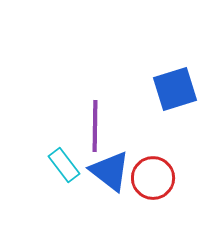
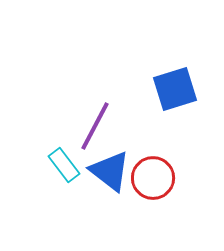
purple line: rotated 27 degrees clockwise
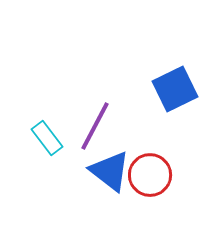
blue square: rotated 9 degrees counterclockwise
cyan rectangle: moved 17 px left, 27 px up
red circle: moved 3 px left, 3 px up
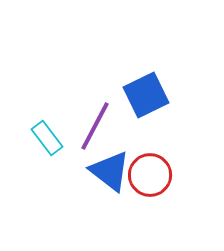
blue square: moved 29 px left, 6 px down
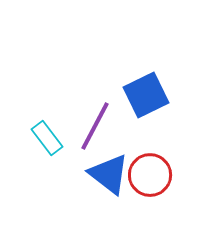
blue triangle: moved 1 px left, 3 px down
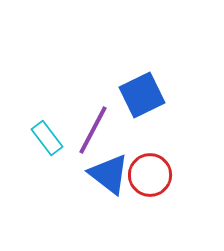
blue square: moved 4 px left
purple line: moved 2 px left, 4 px down
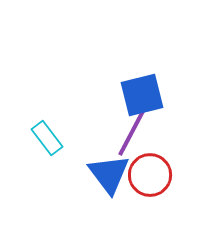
blue square: rotated 12 degrees clockwise
purple line: moved 39 px right, 2 px down
blue triangle: rotated 15 degrees clockwise
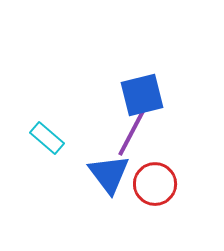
cyan rectangle: rotated 12 degrees counterclockwise
red circle: moved 5 px right, 9 px down
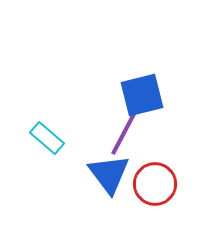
purple line: moved 7 px left, 1 px up
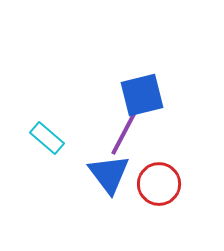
red circle: moved 4 px right
